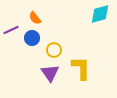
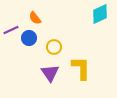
cyan diamond: rotated 10 degrees counterclockwise
blue circle: moved 3 px left
yellow circle: moved 3 px up
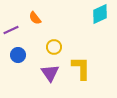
blue circle: moved 11 px left, 17 px down
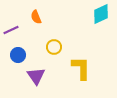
cyan diamond: moved 1 px right
orange semicircle: moved 1 px right, 1 px up; rotated 16 degrees clockwise
purple triangle: moved 14 px left, 3 px down
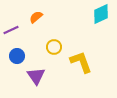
orange semicircle: rotated 72 degrees clockwise
blue circle: moved 1 px left, 1 px down
yellow L-shape: moved 6 px up; rotated 20 degrees counterclockwise
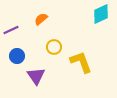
orange semicircle: moved 5 px right, 2 px down
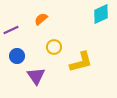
yellow L-shape: rotated 95 degrees clockwise
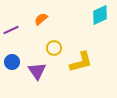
cyan diamond: moved 1 px left, 1 px down
yellow circle: moved 1 px down
blue circle: moved 5 px left, 6 px down
purple triangle: moved 1 px right, 5 px up
